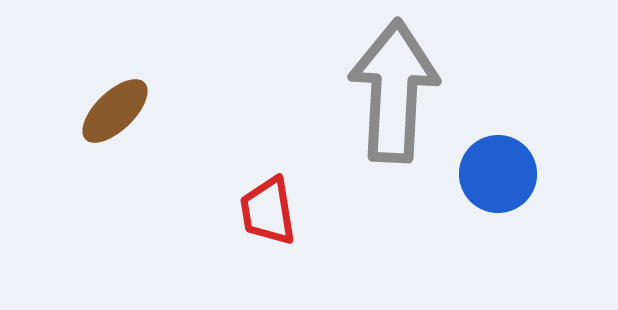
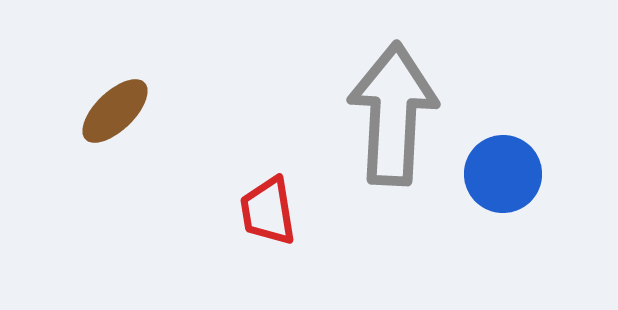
gray arrow: moved 1 px left, 23 px down
blue circle: moved 5 px right
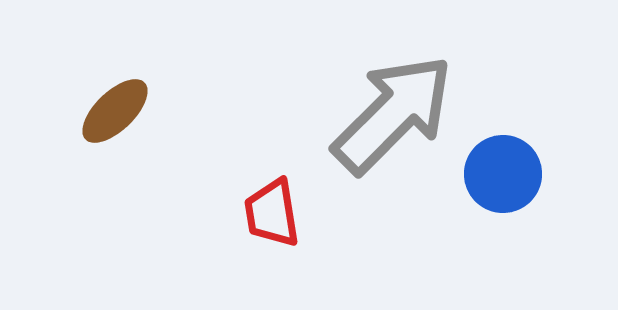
gray arrow: rotated 42 degrees clockwise
red trapezoid: moved 4 px right, 2 px down
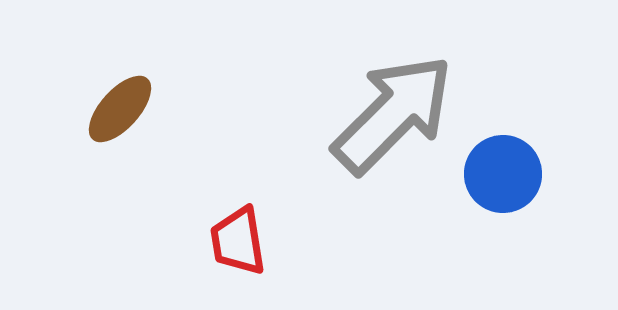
brown ellipse: moved 5 px right, 2 px up; rotated 4 degrees counterclockwise
red trapezoid: moved 34 px left, 28 px down
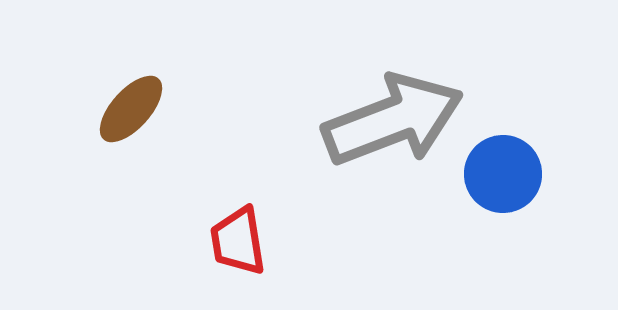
brown ellipse: moved 11 px right
gray arrow: moved 6 px down; rotated 24 degrees clockwise
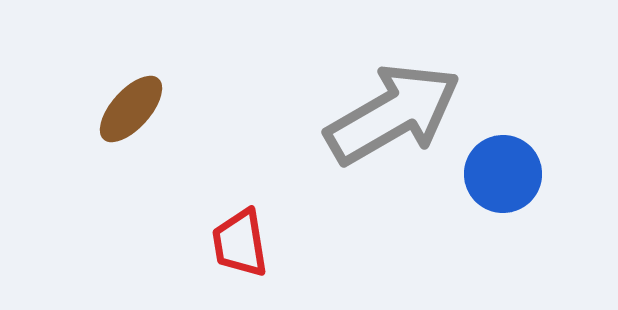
gray arrow: moved 6 px up; rotated 9 degrees counterclockwise
red trapezoid: moved 2 px right, 2 px down
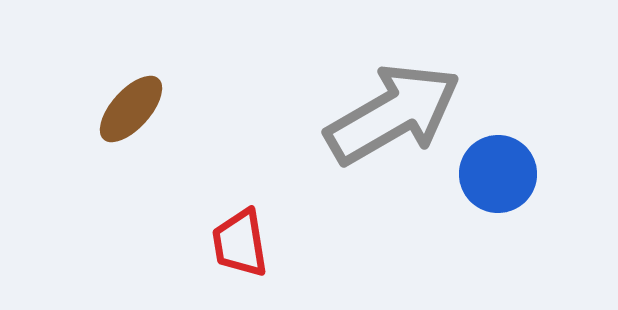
blue circle: moved 5 px left
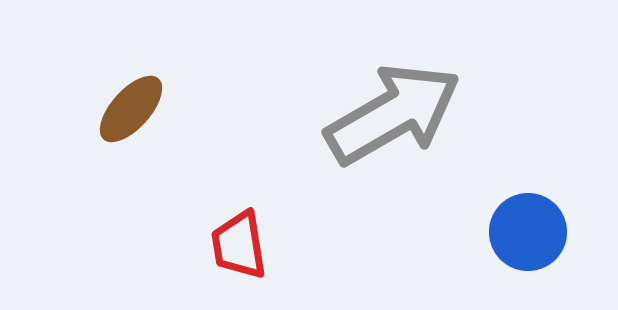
blue circle: moved 30 px right, 58 px down
red trapezoid: moved 1 px left, 2 px down
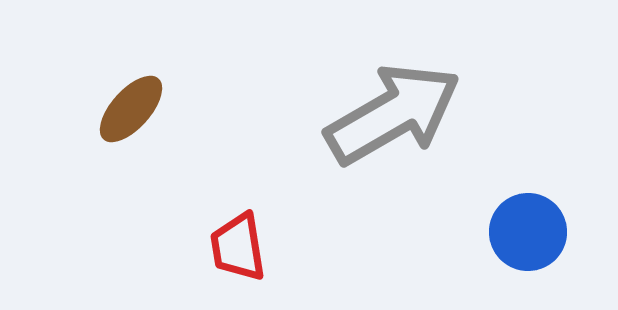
red trapezoid: moved 1 px left, 2 px down
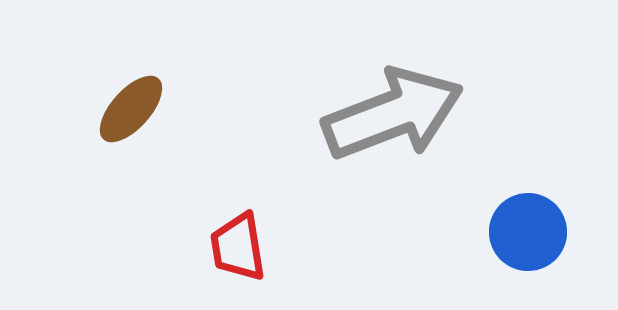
gray arrow: rotated 9 degrees clockwise
